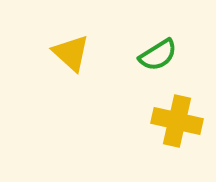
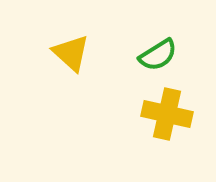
yellow cross: moved 10 px left, 7 px up
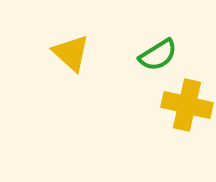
yellow cross: moved 20 px right, 9 px up
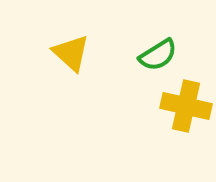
yellow cross: moved 1 px left, 1 px down
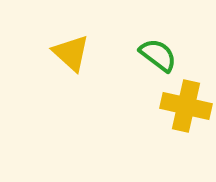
green semicircle: rotated 111 degrees counterclockwise
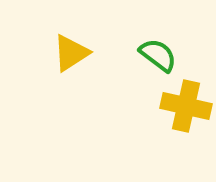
yellow triangle: rotated 45 degrees clockwise
